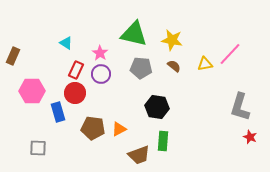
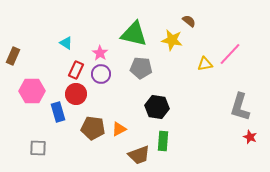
brown semicircle: moved 15 px right, 45 px up
red circle: moved 1 px right, 1 px down
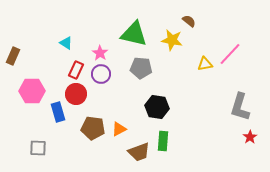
red star: rotated 16 degrees clockwise
brown trapezoid: moved 3 px up
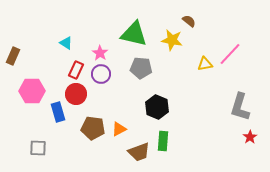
black hexagon: rotated 15 degrees clockwise
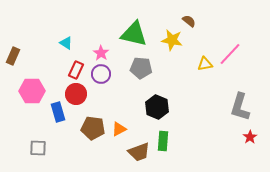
pink star: moved 1 px right
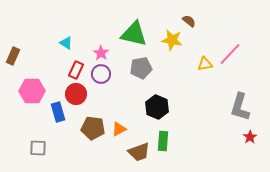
gray pentagon: rotated 15 degrees counterclockwise
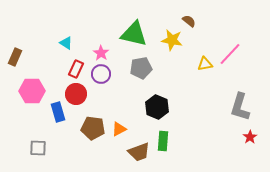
brown rectangle: moved 2 px right, 1 px down
red rectangle: moved 1 px up
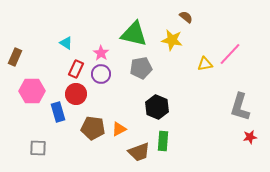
brown semicircle: moved 3 px left, 4 px up
red star: rotated 24 degrees clockwise
